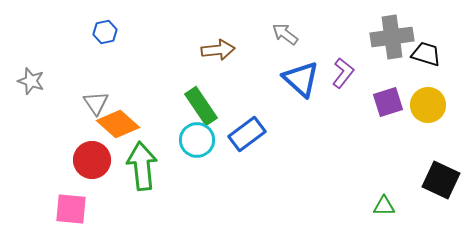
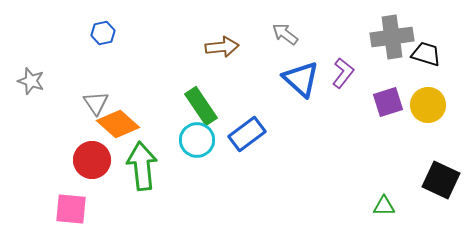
blue hexagon: moved 2 px left, 1 px down
brown arrow: moved 4 px right, 3 px up
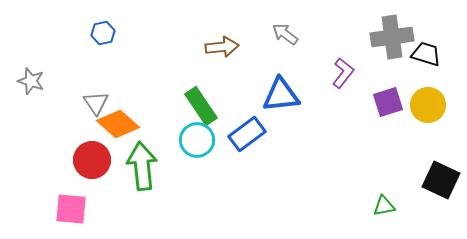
blue triangle: moved 20 px left, 16 px down; rotated 48 degrees counterclockwise
green triangle: rotated 10 degrees counterclockwise
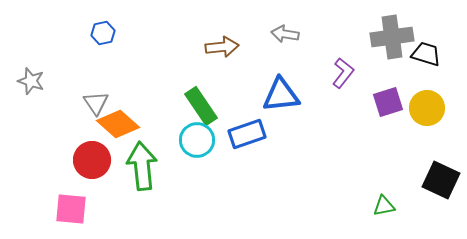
gray arrow: rotated 28 degrees counterclockwise
yellow circle: moved 1 px left, 3 px down
blue rectangle: rotated 18 degrees clockwise
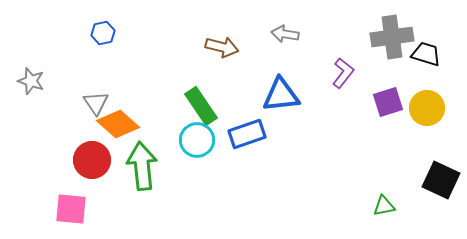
brown arrow: rotated 20 degrees clockwise
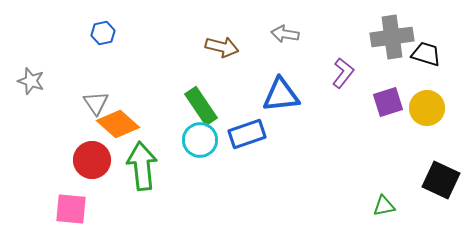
cyan circle: moved 3 px right
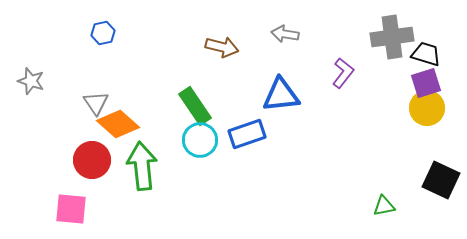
purple square: moved 38 px right, 19 px up
green rectangle: moved 6 px left
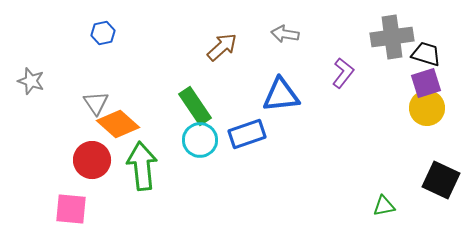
brown arrow: rotated 56 degrees counterclockwise
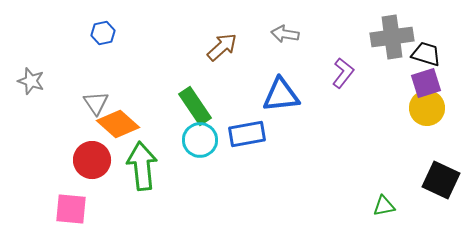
blue rectangle: rotated 9 degrees clockwise
